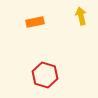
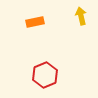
red hexagon: rotated 20 degrees clockwise
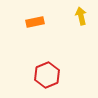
red hexagon: moved 2 px right
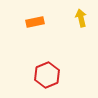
yellow arrow: moved 2 px down
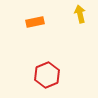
yellow arrow: moved 1 px left, 4 px up
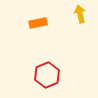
orange rectangle: moved 3 px right, 1 px down
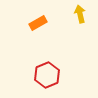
orange rectangle: rotated 18 degrees counterclockwise
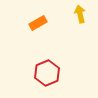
red hexagon: moved 2 px up
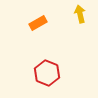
red hexagon: rotated 15 degrees counterclockwise
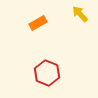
yellow arrow: rotated 30 degrees counterclockwise
